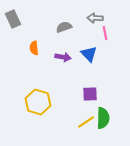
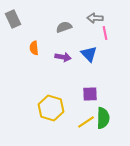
yellow hexagon: moved 13 px right, 6 px down
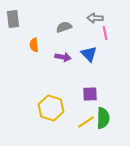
gray rectangle: rotated 18 degrees clockwise
orange semicircle: moved 3 px up
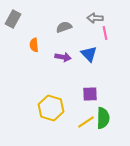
gray rectangle: rotated 36 degrees clockwise
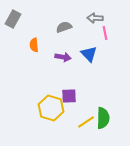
purple square: moved 21 px left, 2 px down
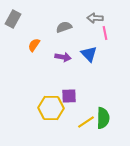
orange semicircle: rotated 40 degrees clockwise
yellow hexagon: rotated 15 degrees counterclockwise
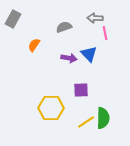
purple arrow: moved 6 px right, 1 px down
purple square: moved 12 px right, 6 px up
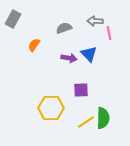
gray arrow: moved 3 px down
gray semicircle: moved 1 px down
pink line: moved 4 px right
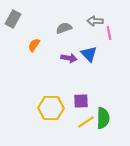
purple square: moved 11 px down
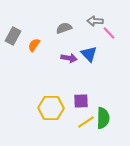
gray rectangle: moved 17 px down
pink line: rotated 32 degrees counterclockwise
